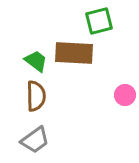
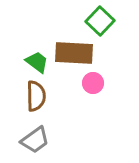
green square: moved 1 px right; rotated 32 degrees counterclockwise
green trapezoid: moved 1 px right, 1 px down
pink circle: moved 32 px left, 12 px up
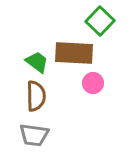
gray trapezoid: moved 1 px left, 5 px up; rotated 44 degrees clockwise
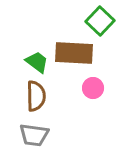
pink circle: moved 5 px down
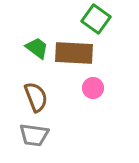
green square: moved 4 px left, 2 px up; rotated 8 degrees counterclockwise
green trapezoid: moved 14 px up
brown semicircle: moved 1 px down; rotated 20 degrees counterclockwise
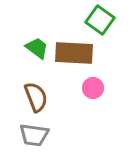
green square: moved 4 px right, 1 px down
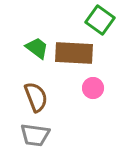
gray trapezoid: moved 1 px right
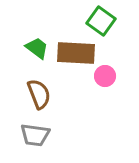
green square: moved 1 px right, 1 px down
brown rectangle: moved 2 px right
pink circle: moved 12 px right, 12 px up
brown semicircle: moved 3 px right, 3 px up
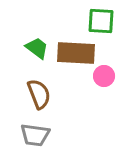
green square: rotated 32 degrees counterclockwise
pink circle: moved 1 px left
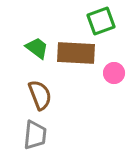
green square: rotated 24 degrees counterclockwise
pink circle: moved 10 px right, 3 px up
brown semicircle: moved 1 px right, 1 px down
gray trapezoid: rotated 92 degrees counterclockwise
